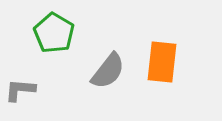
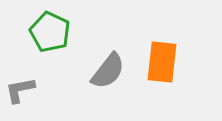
green pentagon: moved 4 px left, 1 px up; rotated 6 degrees counterclockwise
gray L-shape: rotated 16 degrees counterclockwise
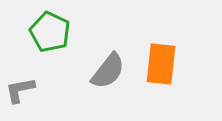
orange rectangle: moved 1 px left, 2 px down
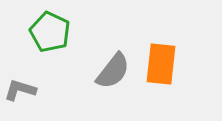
gray semicircle: moved 5 px right
gray L-shape: rotated 28 degrees clockwise
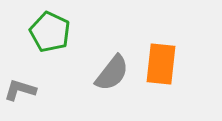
gray semicircle: moved 1 px left, 2 px down
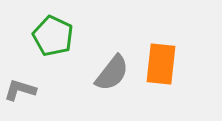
green pentagon: moved 3 px right, 4 px down
